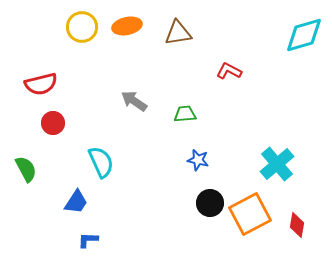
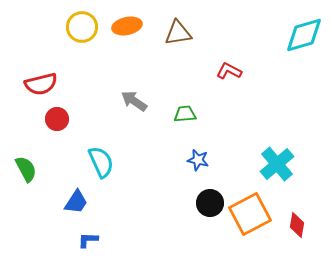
red circle: moved 4 px right, 4 px up
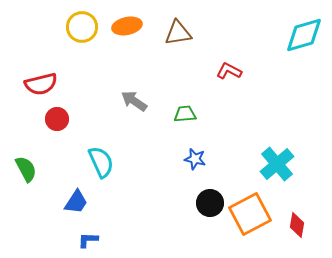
blue star: moved 3 px left, 1 px up
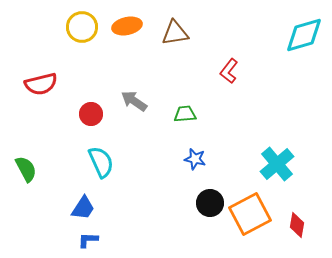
brown triangle: moved 3 px left
red L-shape: rotated 80 degrees counterclockwise
red circle: moved 34 px right, 5 px up
blue trapezoid: moved 7 px right, 6 px down
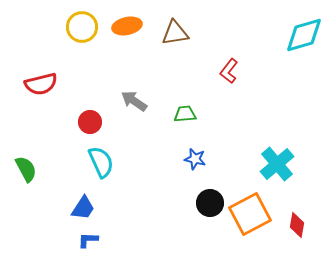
red circle: moved 1 px left, 8 px down
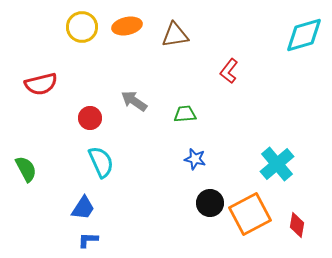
brown triangle: moved 2 px down
red circle: moved 4 px up
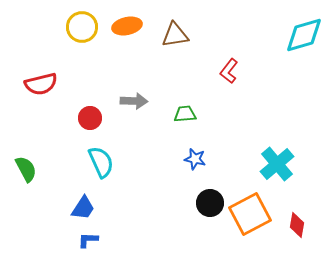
gray arrow: rotated 148 degrees clockwise
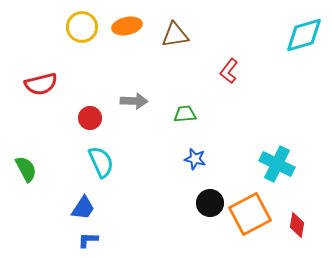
cyan cross: rotated 24 degrees counterclockwise
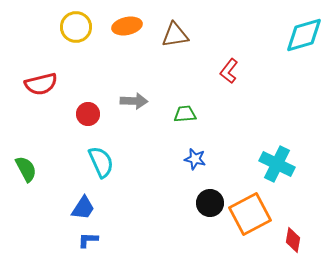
yellow circle: moved 6 px left
red circle: moved 2 px left, 4 px up
red diamond: moved 4 px left, 15 px down
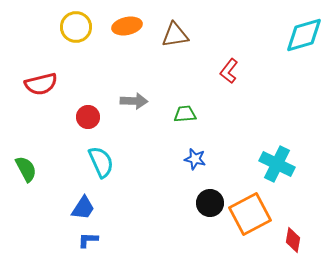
red circle: moved 3 px down
